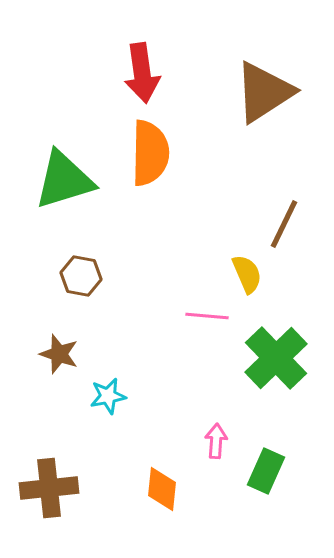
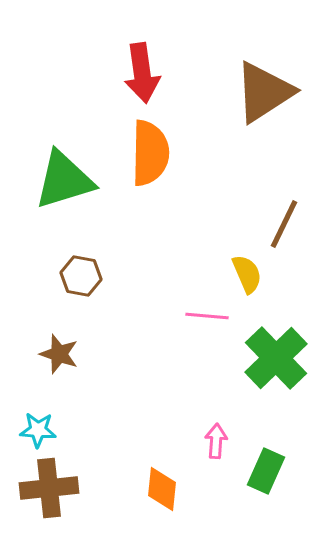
cyan star: moved 70 px left, 34 px down; rotated 15 degrees clockwise
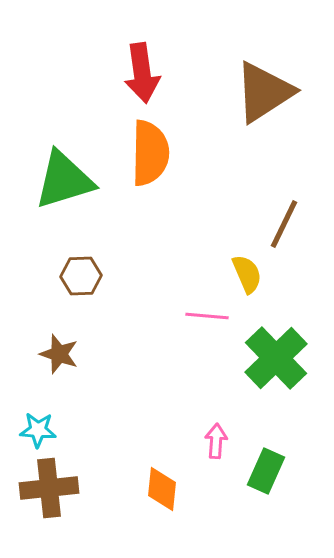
brown hexagon: rotated 12 degrees counterclockwise
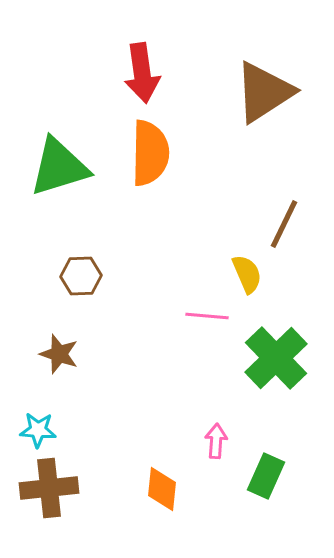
green triangle: moved 5 px left, 13 px up
green rectangle: moved 5 px down
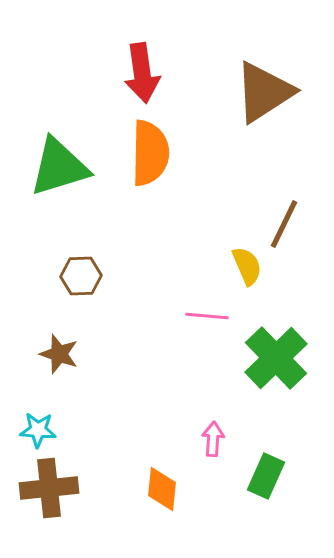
yellow semicircle: moved 8 px up
pink arrow: moved 3 px left, 2 px up
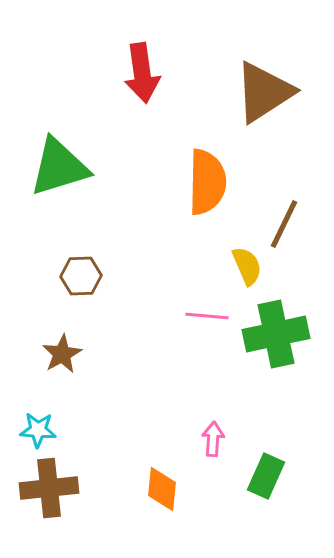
orange semicircle: moved 57 px right, 29 px down
brown star: moved 3 px right; rotated 24 degrees clockwise
green cross: moved 24 px up; rotated 32 degrees clockwise
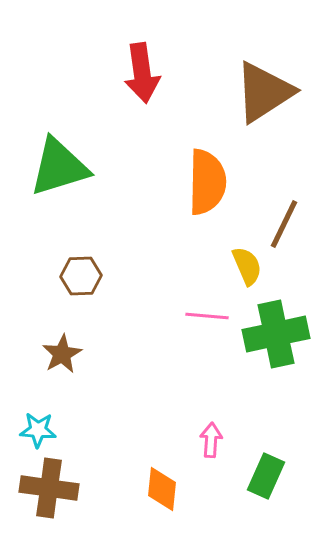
pink arrow: moved 2 px left, 1 px down
brown cross: rotated 14 degrees clockwise
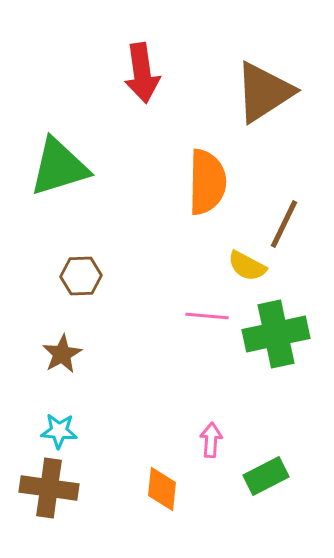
yellow semicircle: rotated 141 degrees clockwise
cyan star: moved 21 px right, 1 px down
green rectangle: rotated 39 degrees clockwise
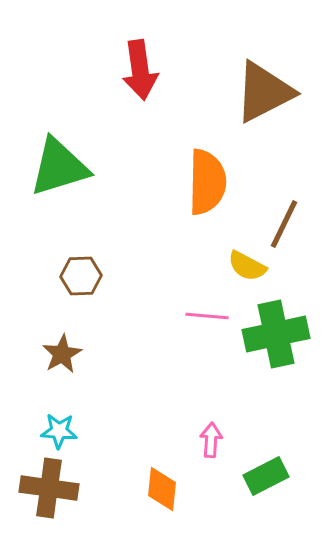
red arrow: moved 2 px left, 3 px up
brown triangle: rotated 6 degrees clockwise
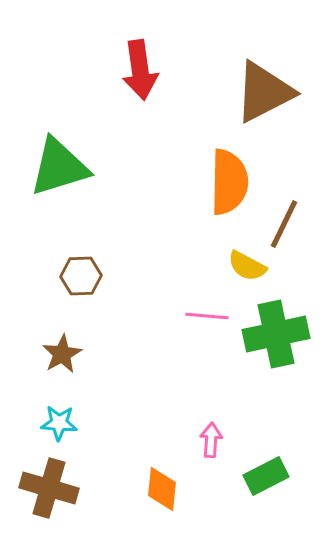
orange semicircle: moved 22 px right
cyan star: moved 8 px up
brown cross: rotated 8 degrees clockwise
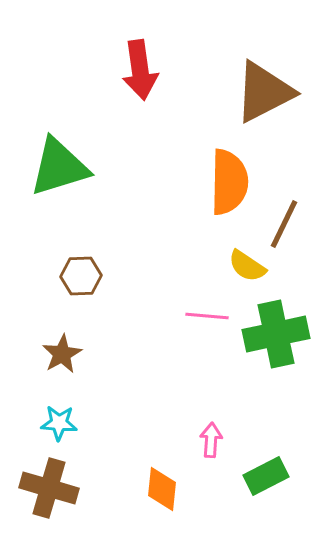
yellow semicircle: rotated 6 degrees clockwise
